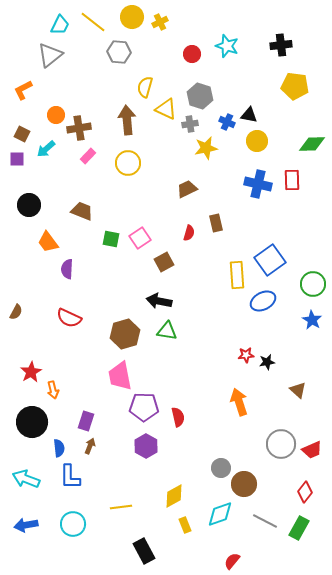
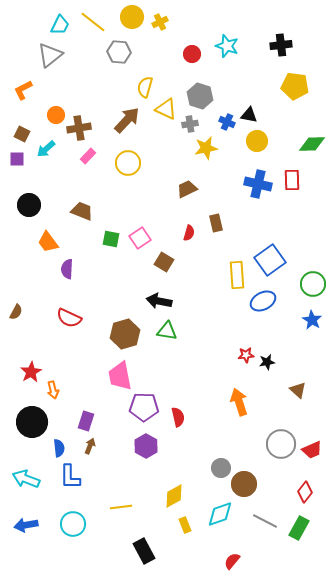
brown arrow at (127, 120): rotated 48 degrees clockwise
brown square at (164, 262): rotated 30 degrees counterclockwise
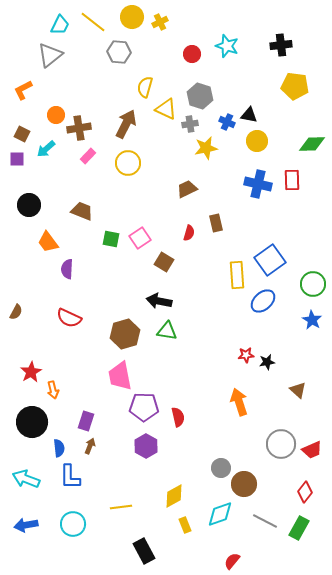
brown arrow at (127, 120): moved 1 px left, 4 px down; rotated 16 degrees counterclockwise
blue ellipse at (263, 301): rotated 15 degrees counterclockwise
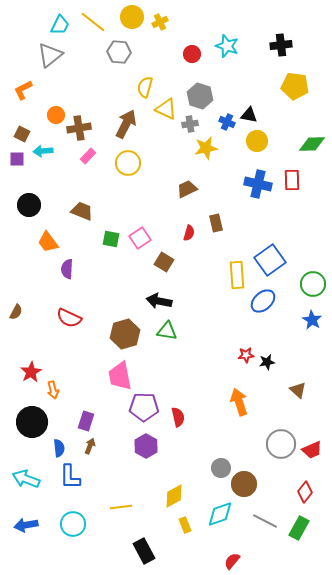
cyan arrow at (46, 149): moved 3 px left, 2 px down; rotated 36 degrees clockwise
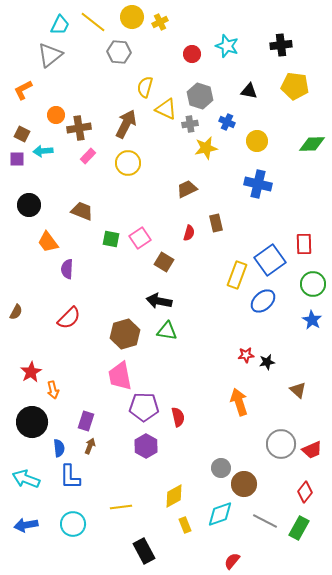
black triangle at (249, 115): moved 24 px up
red rectangle at (292, 180): moved 12 px right, 64 px down
yellow rectangle at (237, 275): rotated 24 degrees clockwise
red semicircle at (69, 318): rotated 70 degrees counterclockwise
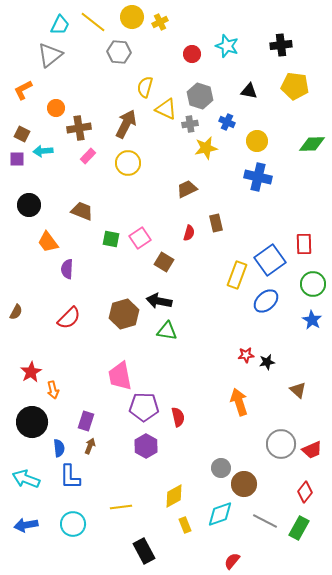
orange circle at (56, 115): moved 7 px up
blue cross at (258, 184): moved 7 px up
blue ellipse at (263, 301): moved 3 px right
brown hexagon at (125, 334): moved 1 px left, 20 px up
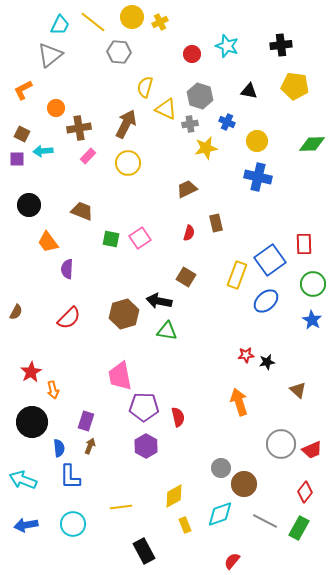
brown square at (164, 262): moved 22 px right, 15 px down
cyan arrow at (26, 479): moved 3 px left, 1 px down
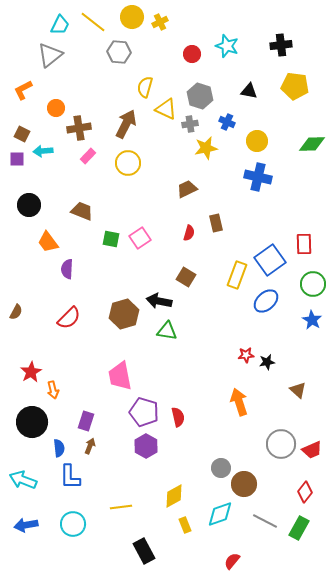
purple pentagon at (144, 407): moved 5 px down; rotated 16 degrees clockwise
